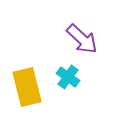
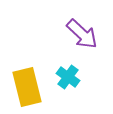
purple arrow: moved 5 px up
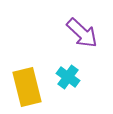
purple arrow: moved 1 px up
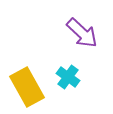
yellow rectangle: rotated 15 degrees counterclockwise
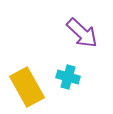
cyan cross: rotated 20 degrees counterclockwise
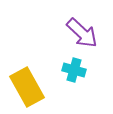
cyan cross: moved 6 px right, 7 px up
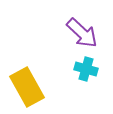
cyan cross: moved 12 px right, 1 px up
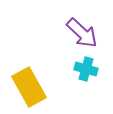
yellow rectangle: moved 2 px right
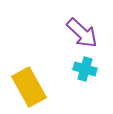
cyan cross: moved 1 px left
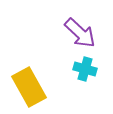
purple arrow: moved 2 px left
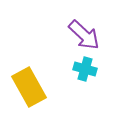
purple arrow: moved 4 px right, 2 px down
